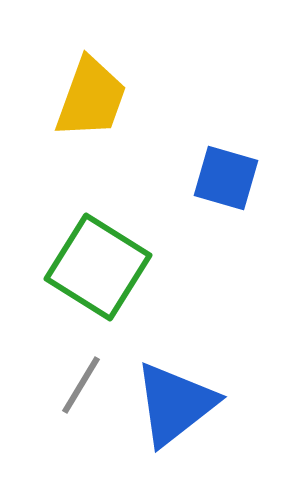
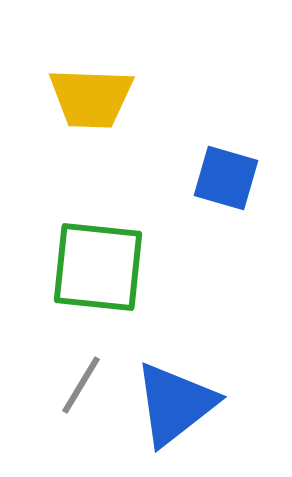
yellow trapezoid: rotated 72 degrees clockwise
green square: rotated 26 degrees counterclockwise
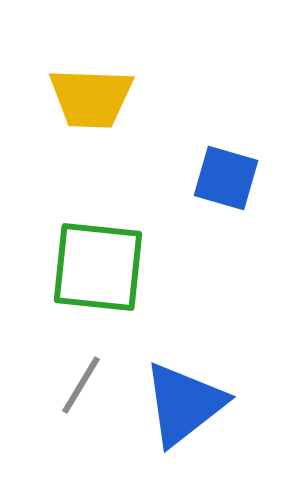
blue triangle: moved 9 px right
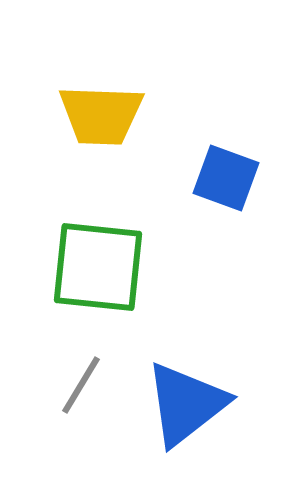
yellow trapezoid: moved 10 px right, 17 px down
blue square: rotated 4 degrees clockwise
blue triangle: moved 2 px right
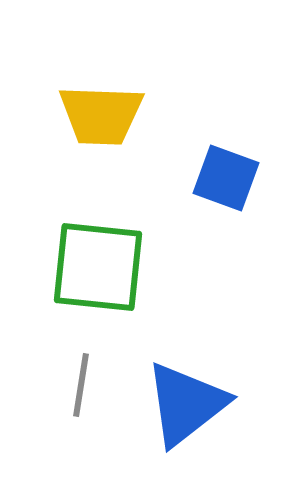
gray line: rotated 22 degrees counterclockwise
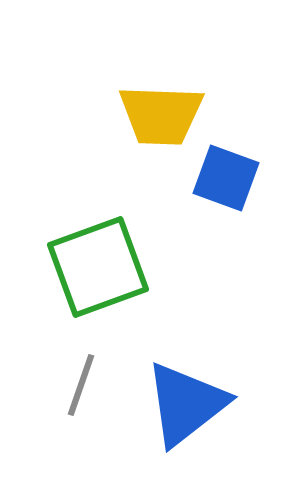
yellow trapezoid: moved 60 px right
green square: rotated 26 degrees counterclockwise
gray line: rotated 10 degrees clockwise
